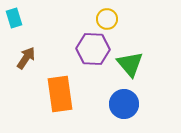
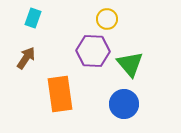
cyan rectangle: moved 19 px right; rotated 36 degrees clockwise
purple hexagon: moved 2 px down
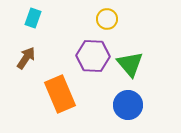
purple hexagon: moved 5 px down
orange rectangle: rotated 15 degrees counterclockwise
blue circle: moved 4 px right, 1 px down
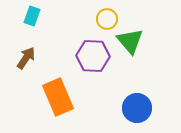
cyan rectangle: moved 1 px left, 2 px up
green triangle: moved 23 px up
orange rectangle: moved 2 px left, 3 px down
blue circle: moved 9 px right, 3 px down
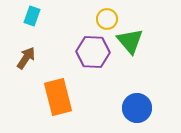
purple hexagon: moved 4 px up
orange rectangle: rotated 9 degrees clockwise
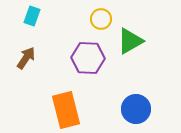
yellow circle: moved 6 px left
green triangle: rotated 40 degrees clockwise
purple hexagon: moved 5 px left, 6 px down
orange rectangle: moved 8 px right, 13 px down
blue circle: moved 1 px left, 1 px down
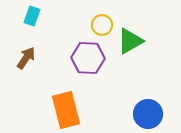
yellow circle: moved 1 px right, 6 px down
blue circle: moved 12 px right, 5 px down
